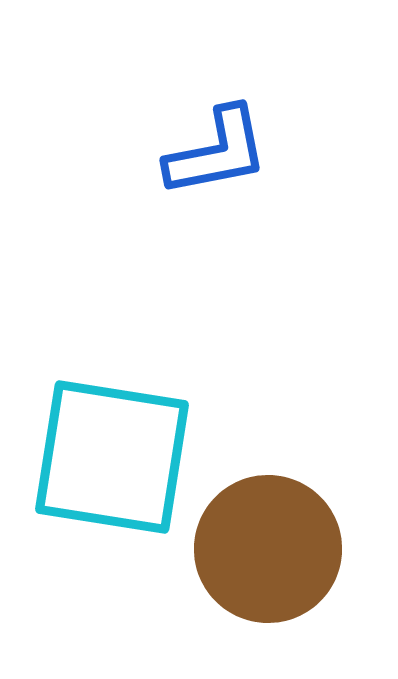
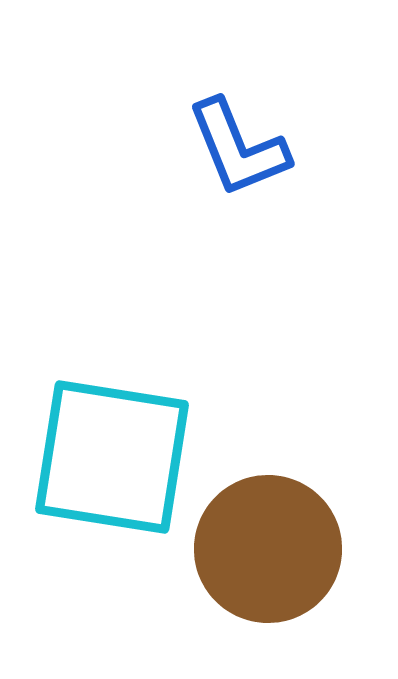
blue L-shape: moved 21 px right, 4 px up; rotated 79 degrees clockwise
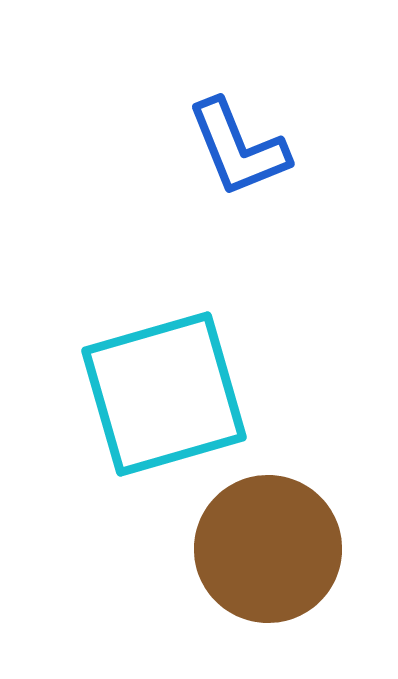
cyan square: moved 52 px right, 63 px up; rotated 25 degrees counterclockwise
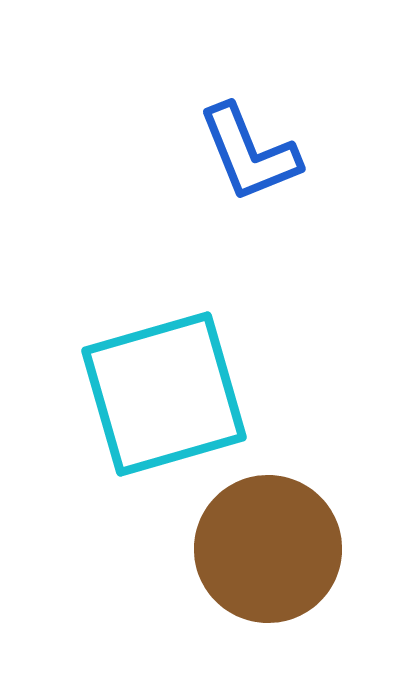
blue L-shape: moved 11 px right, 5 px down
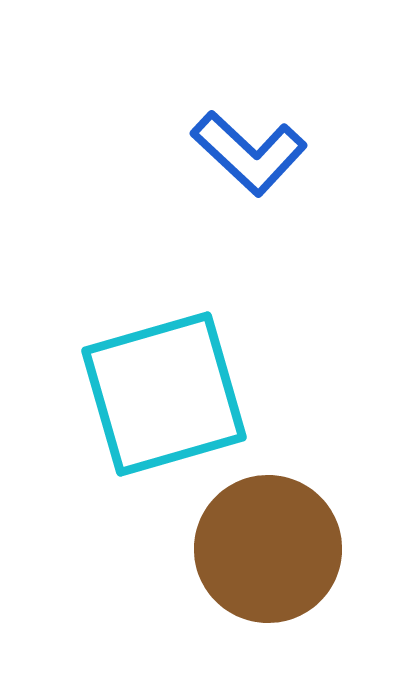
blue L-shape: rotated 25 degrees counterclockwise
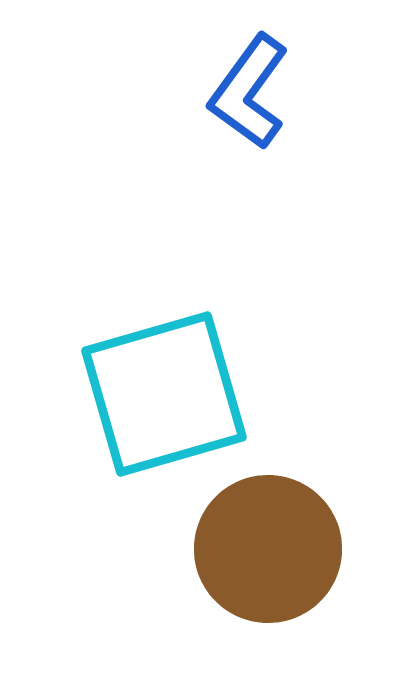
blue L-shape: moved 61 px up; rotated 83 degrees clockwise
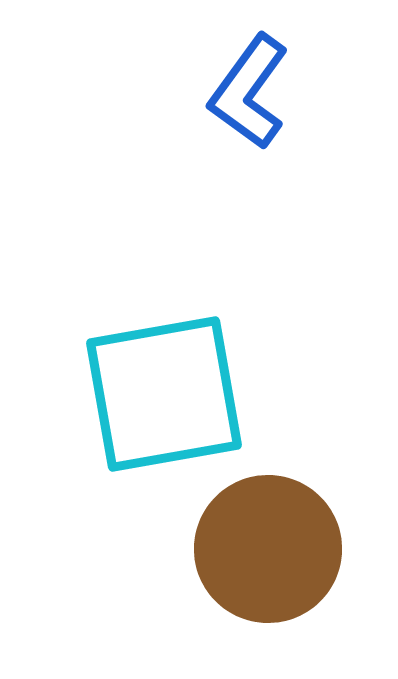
cyan square: rotated 6 degrees clockwise
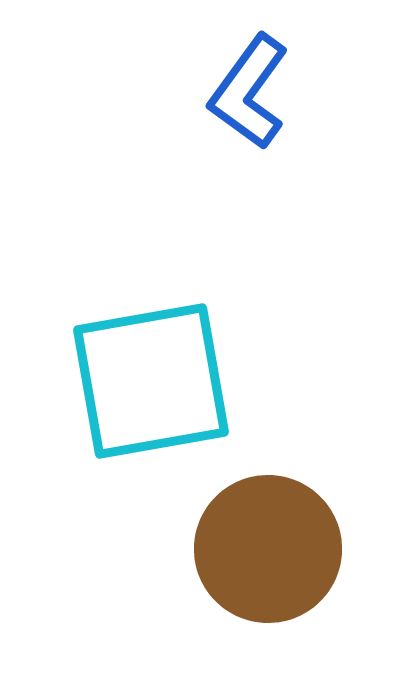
cyan square: moved 13 px left, 13 px up
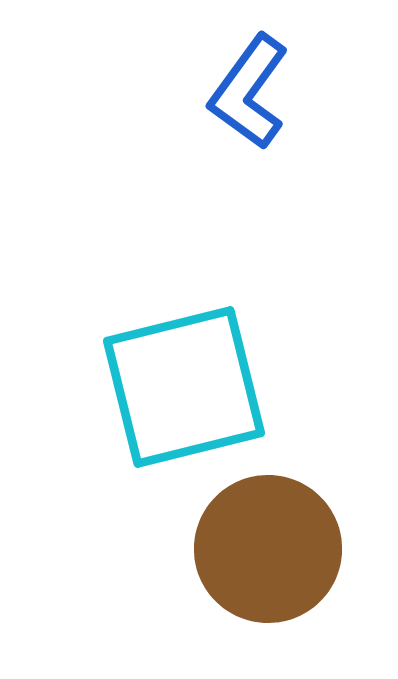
cyan square: moved 33 px right, 6 px down; rotated 4 degrees counterclockwise
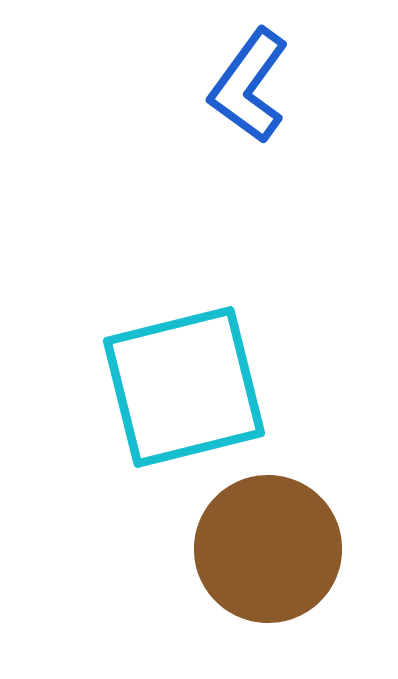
blue L-shape: moved 6 px up
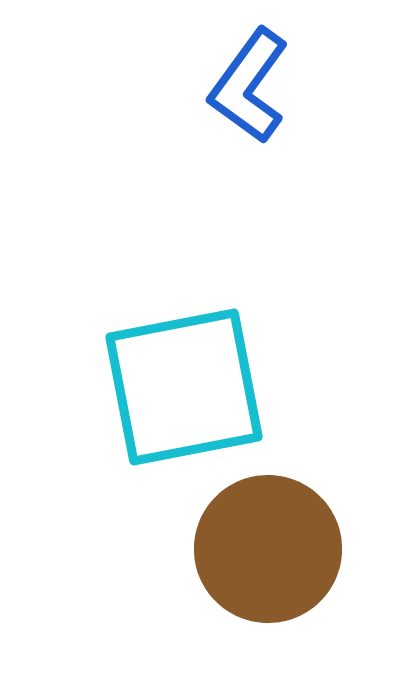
cyan square: rotated 3 degrees clockwise
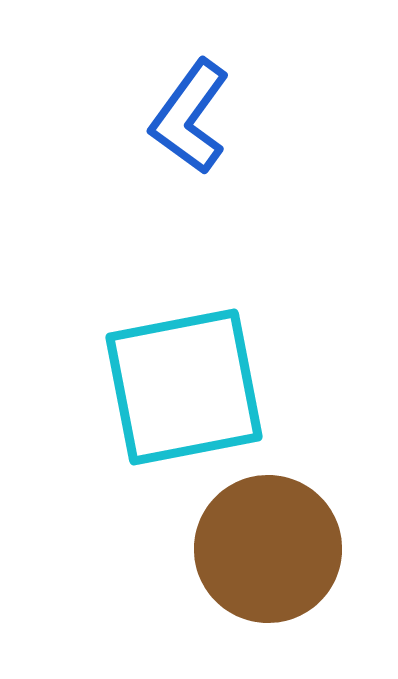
blue L-shape: moved 59 px left, 31 px down
